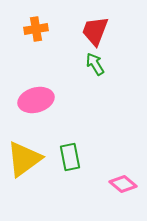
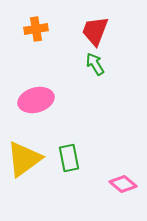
green rectangle: moved 1 px left, 1 px down
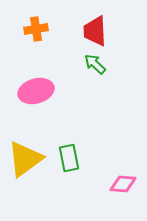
red trapezoid: rotated 24 degrees counterclockwise
green arrow: rotated 15 degrees counterclockwise
pink ellipse: moved 9 px up
yellow triangle: moved 1 px right
pink diamond: rotated 36 degrees counterclockwise
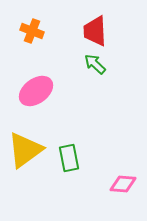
orange cross: moved 4 px left, 2 px down; rotated 30 degrees clockwise
pink ellipse: rotated 20 degrees counterclockwise
yellow triangle: moved 9 px up
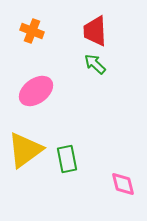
green rectangle: moved 2 px left, 1 px down
pink diamond: rotated 72 degrees clockwise
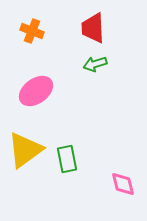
red trapezoid: moved 2 px left, 3 px up
green arrow: rotated 60 degrees counterclockwise
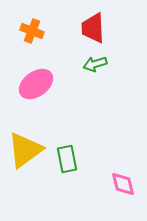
pink ellipse: moved 7 px up
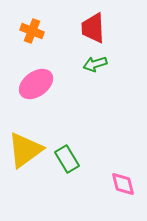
green rectangle: rotated 20 degrees counterclockwise
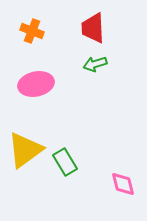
pink ellipse: rotated 24 degrees clockwise
green rectangle: moved 2 px left, 3 px down
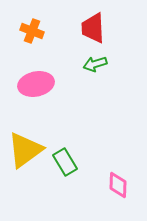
pink diamond: moved 5 px left, 1 px down; rotated 16 degrees clockwise
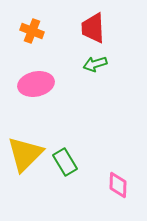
yellow triangle: moved 4 px down; rotated 9 degrees counterclockwise
